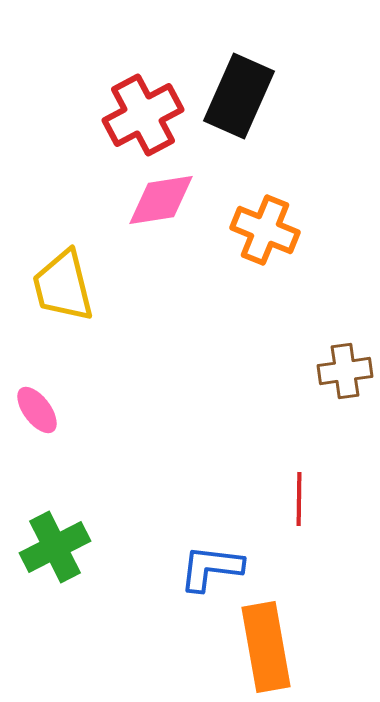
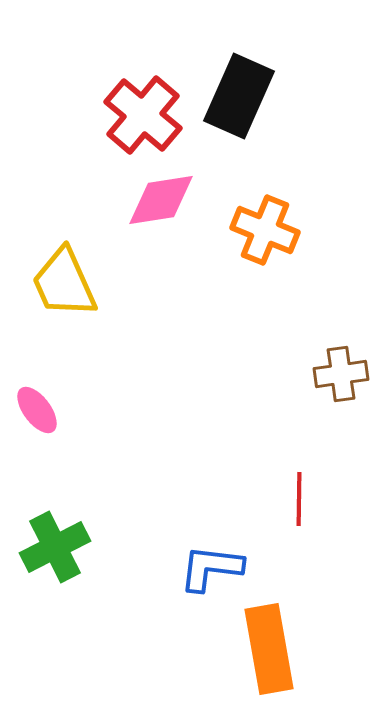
red cross: rotated 22 degrees counterclockwise
yellow trapezoid: moved 1 px right, 3 px up; rotated 10 degrees counterclockwise
brown cross: moved 4 px left, 3 px down
orange rectangle: moved 3 px right, 2 px down
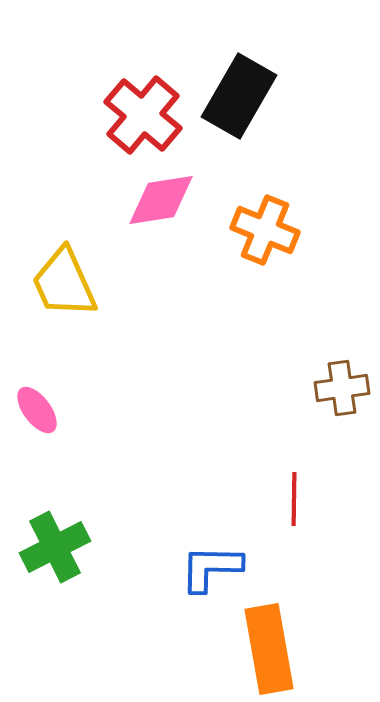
black rectangle: rotated 6 degrees clockwise
brown cross: moved 1 px right, 14 px down
red line: moved 5 px left
blue L-shape: rotated 6 degrees counterclockwise
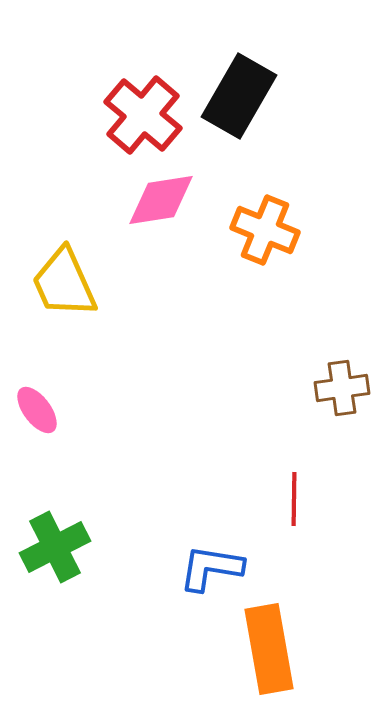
blue L-shape: rotated 8 degrees clockwise
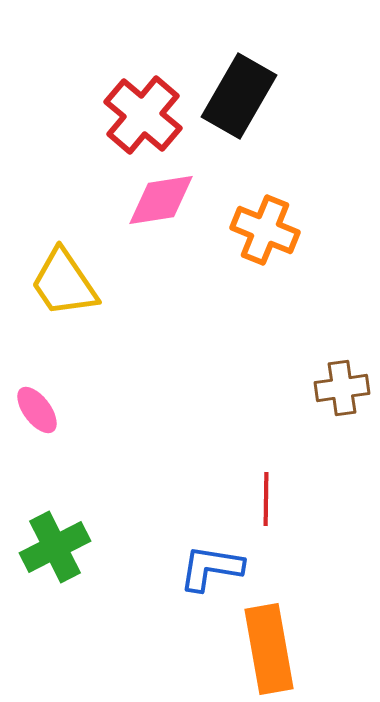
yellow trapezoid: rotated 10 degrees counterclockwise
red line: moved 28 px left
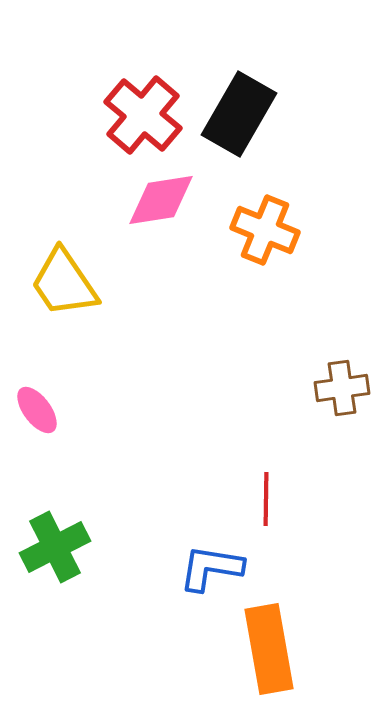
black rectangle: moved 18 px down
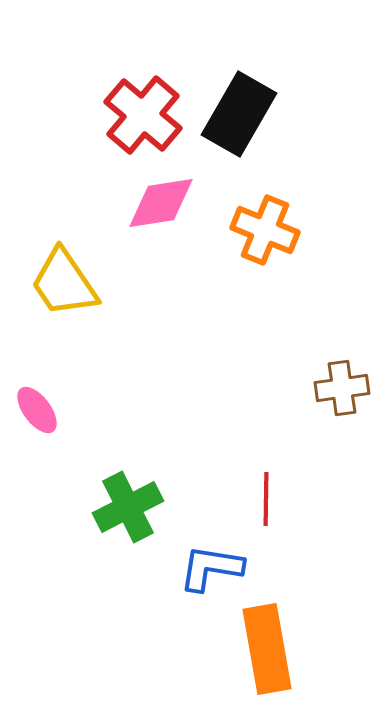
pink diamond: moved 3 px down
green cross: moved 73 px right, 40 px up
orange rectangle: moved 2 px left
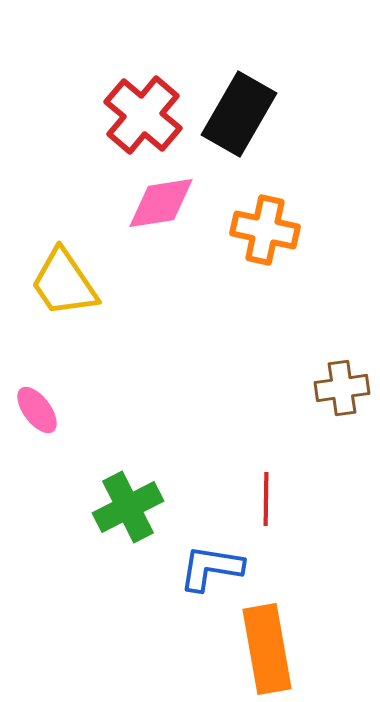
orange cross: rotated 10 degrees counterclockwise
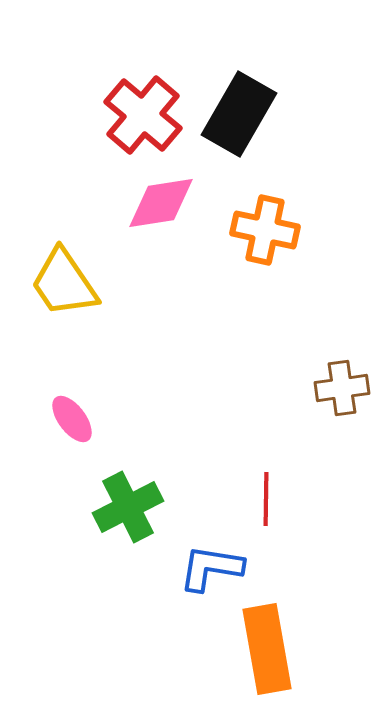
pink ellipse: moved 35 px right, 9 px down
